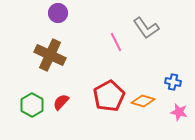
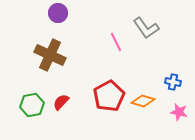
green hexagon: rotated 20 degrees clockwise
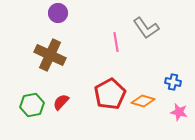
pink line: rotated 18 degrees clockwise
red pentagon: moved 1 px right, 2 px up
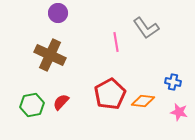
orange diamond: rotated 10 degrees counterclockwise
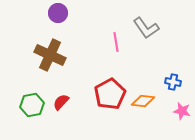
pink star: moved 3 px right, 1 px up
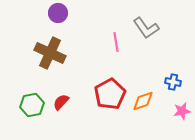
brown cross: moved 2 px up
orange diamond: rotated 25 degrees counterclockwise
pink star: rotated 24 degrees counterclockwise
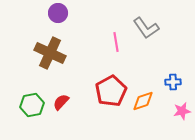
blue cross: rotated 14 degrees counterclockwise
red pentagon: moved 1 px right, 3 px up
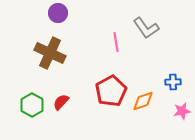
green hexagon: rotated 20 degrees counterclockwise
